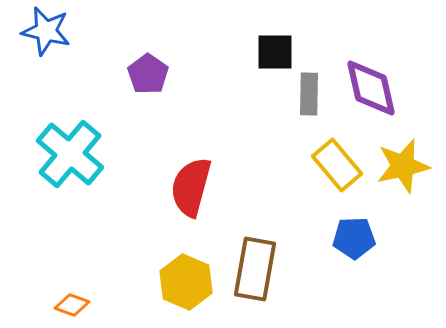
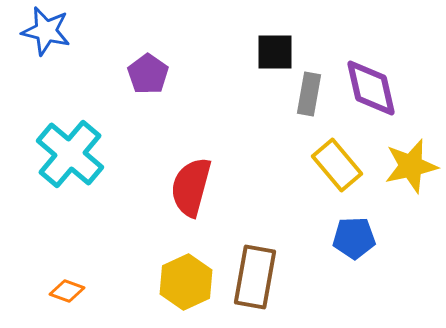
gray rectangle: rotated 9 degrees clockwise
yellow star: moved 8 px right
brown rectangle: moved 8 px down
yellow hexagon: rotated 12 degrees clockwise
orange diamond: moved 5 px left, 14 px up
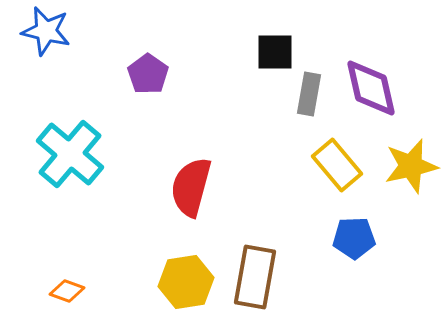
yellow hexagon: rotated 16 degrees clockwise
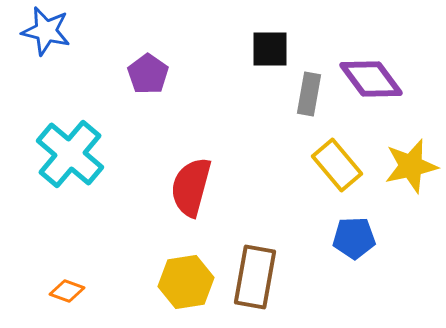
black square: moved 5 px left, 3 px up
purple diamond: moved 9 px up; rotated 24 degrees counterclockwise
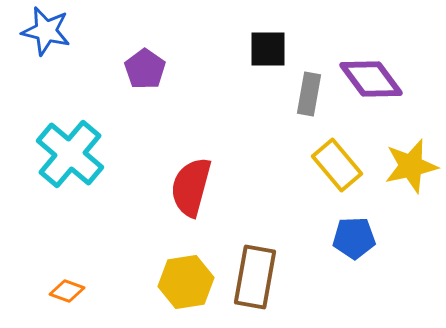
black square: moved 2 px left
purple pentagon: moved 3 px left, 5 px up
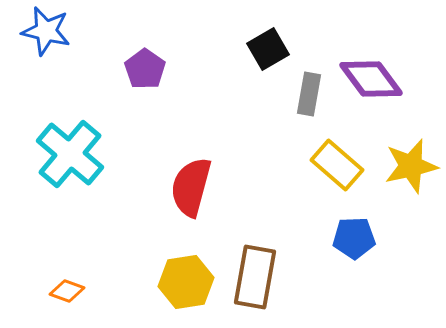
black square: rotated 30 degrees counterclockwise
yellow rectangle: rotated 9 degrees counterclockwise
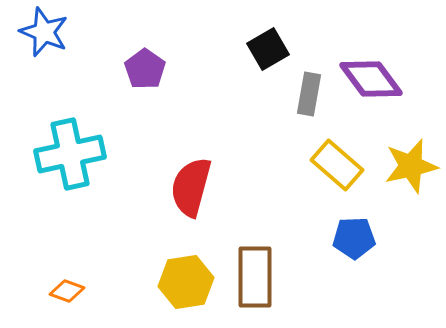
blue star: moved 2 px left, 1 px down; rotated 9 degrees clockwise
cyan cross: rotated 38 degrees clockwise
brown rectangle: rotated 10 degrees counterclockwise
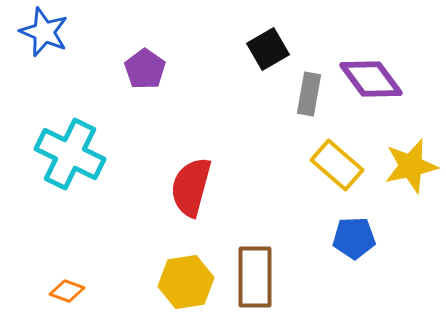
cyan cross: rotated 38 degrees clockwise
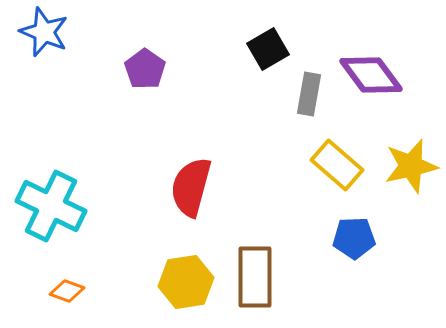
purple diamond: moved 4 px up
cyan cross: moved 19 px left, 52 px down
